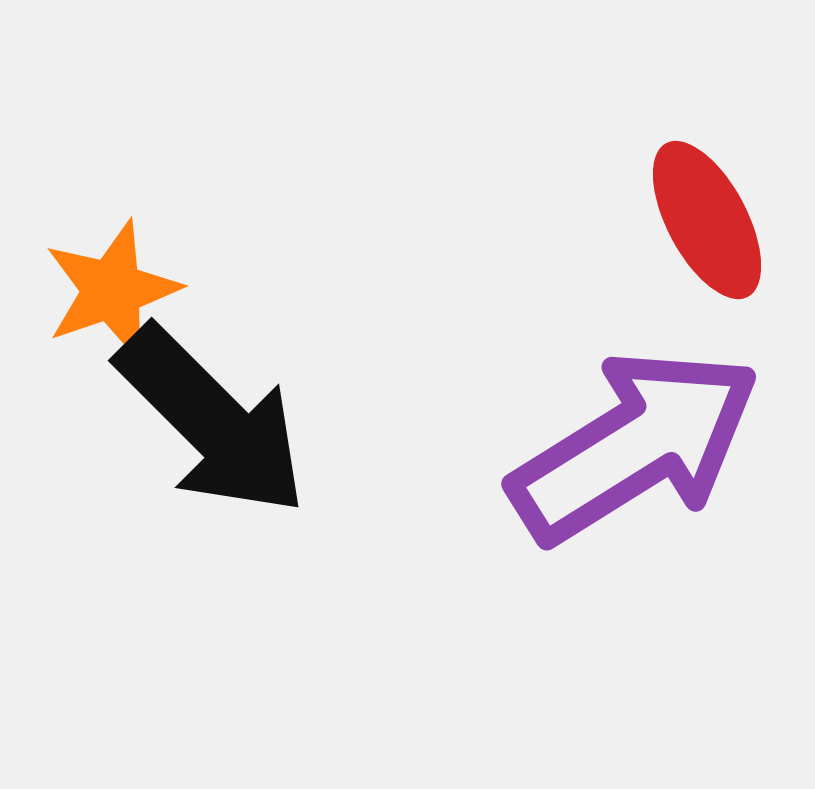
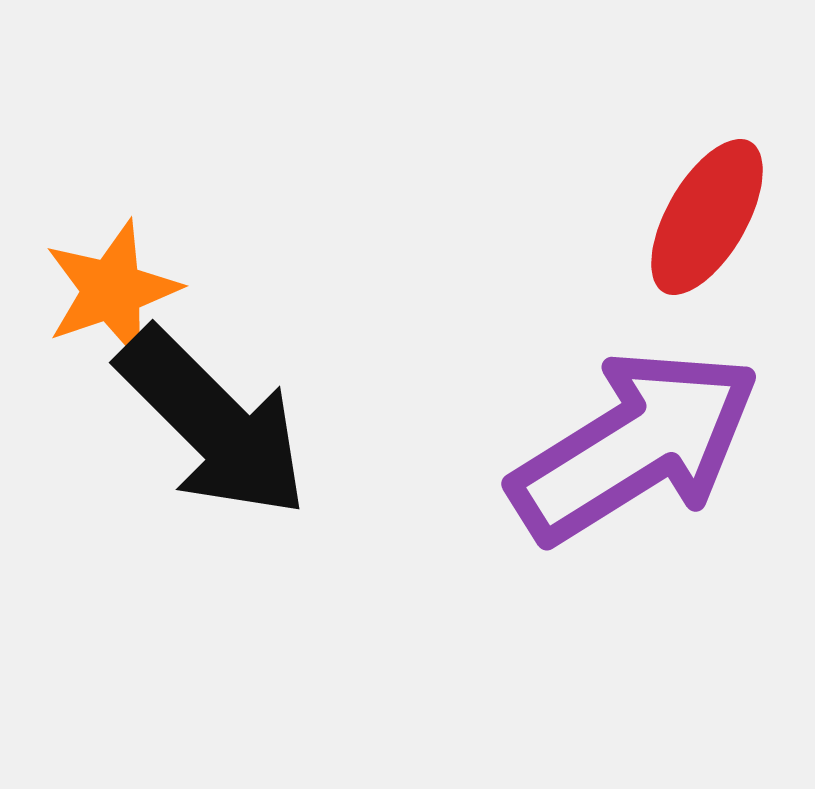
red ellipse: moved 3 px up; rotated 58 degrees clockwise
black arrow: moved 1 px right, 2 px down
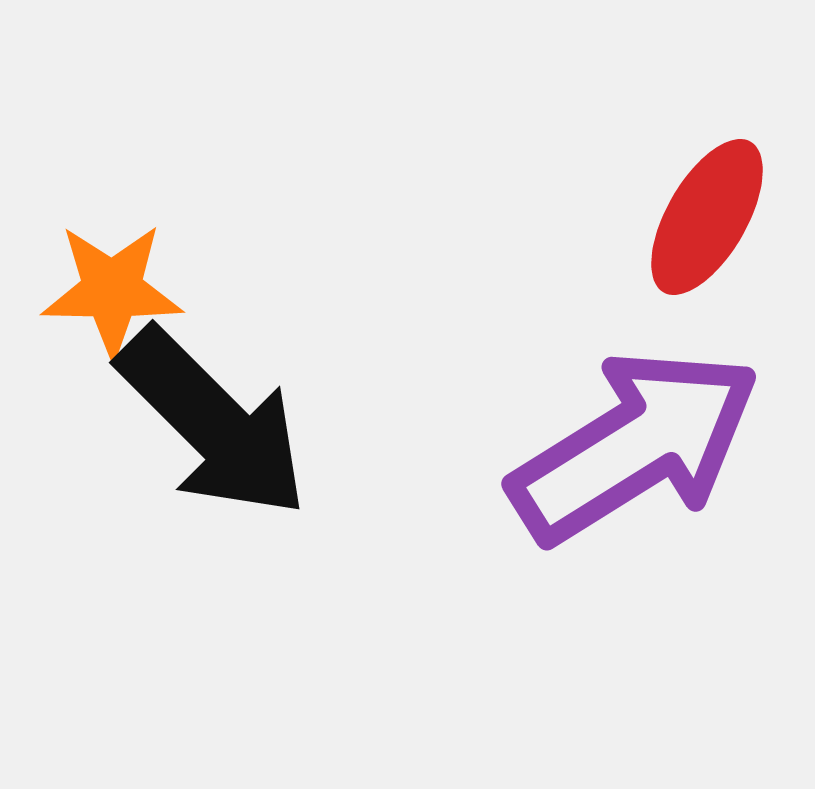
orange star: rotated 20 degrees clockwise
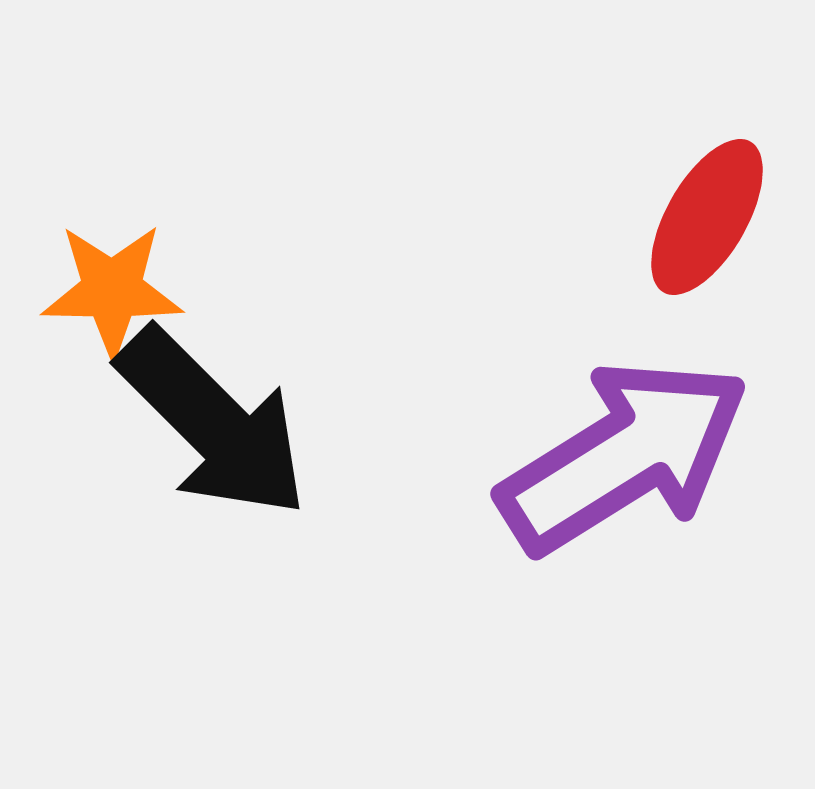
purple arrow: moved 11 px left, 10 px down
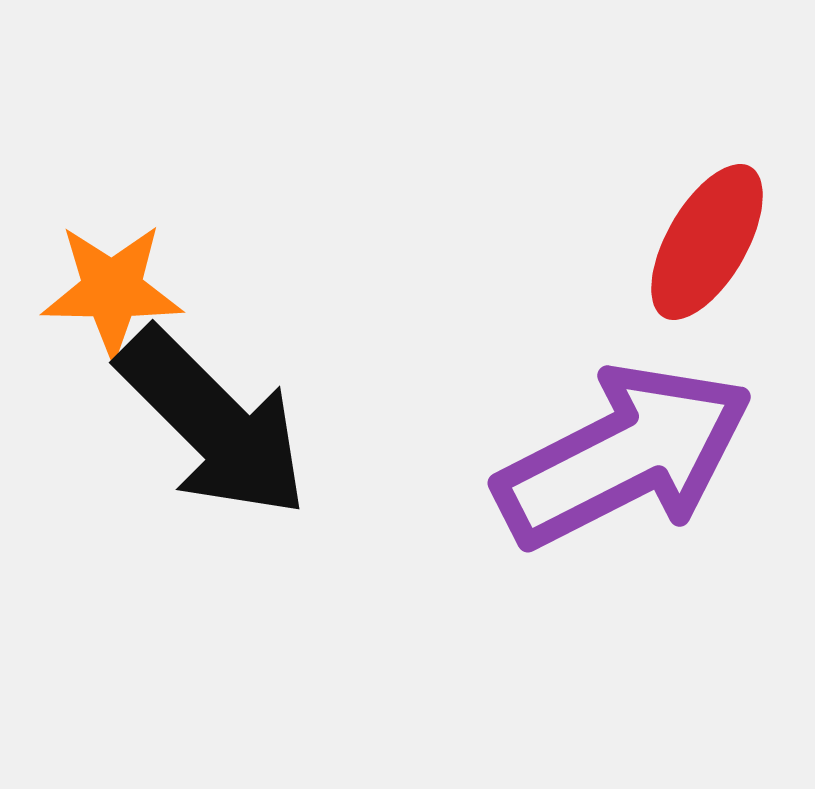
red ellipse: moved 25 px down
purple arrow: rotated 5 degrees clockwise
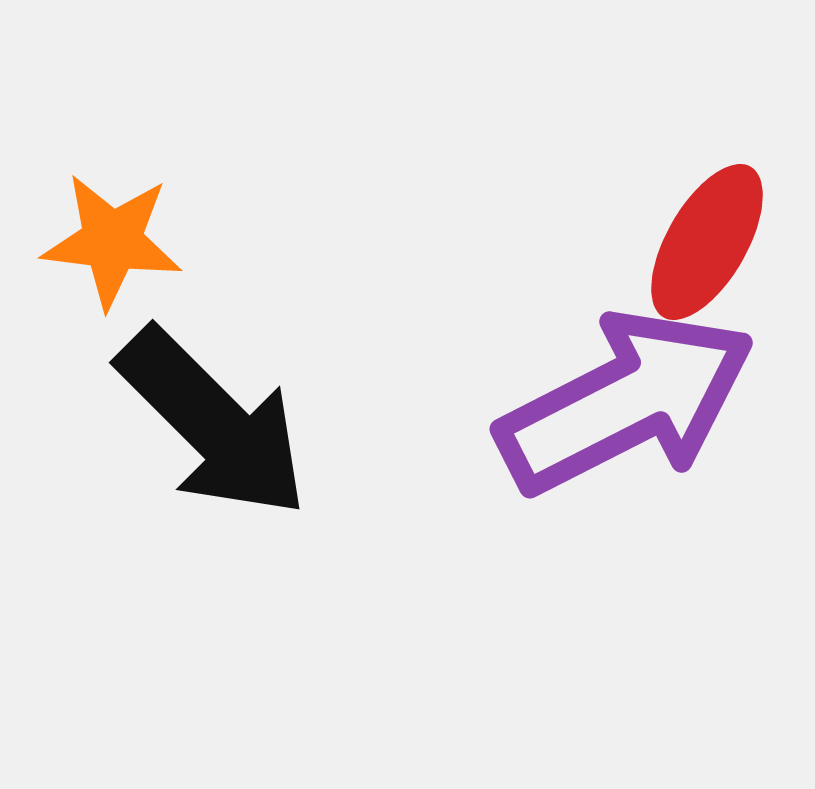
orange star: moved 49 px up; rotated 6 degrees clockwise
purple arrow: moved 2 px right, 54 px up
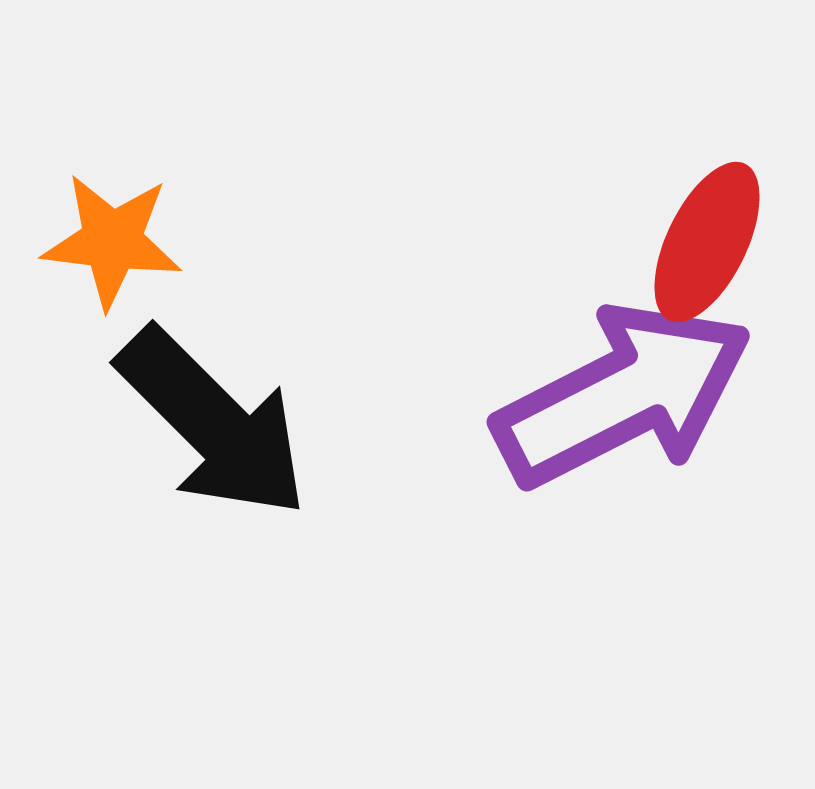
red ellipse: rotated 4 degrees counterclockwise
purple arrow: moved 3 px left, 7 px up
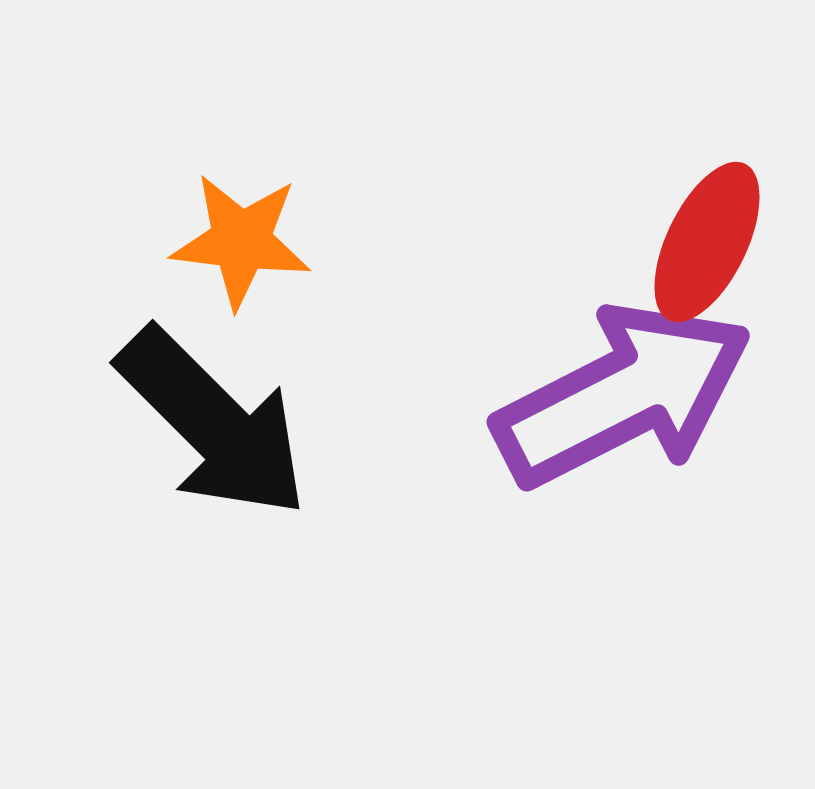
orange star: moved 129 px right
